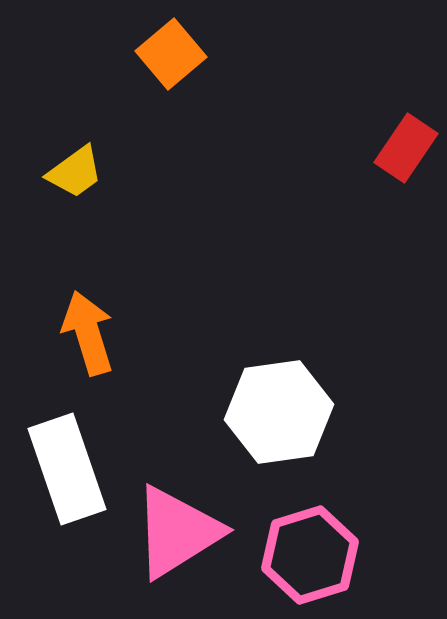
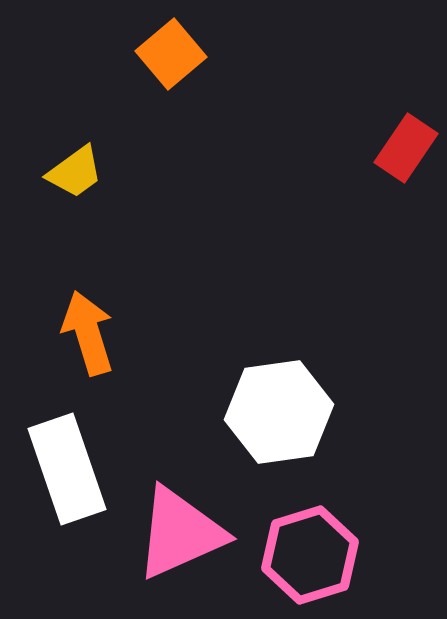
pink triangle: moved 3 px right, 1 px down; rotated 8 degrees clockwise
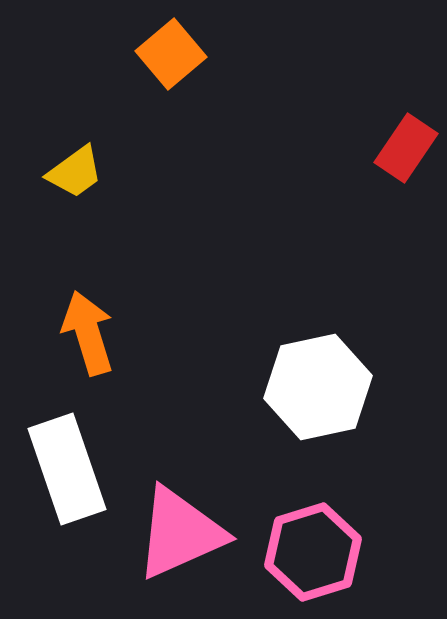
white hexagon: moved 39 px right, 25 px up; rotated 4 degrees counterclockwise
pink hexagon: moved 3 px right, 3 px up
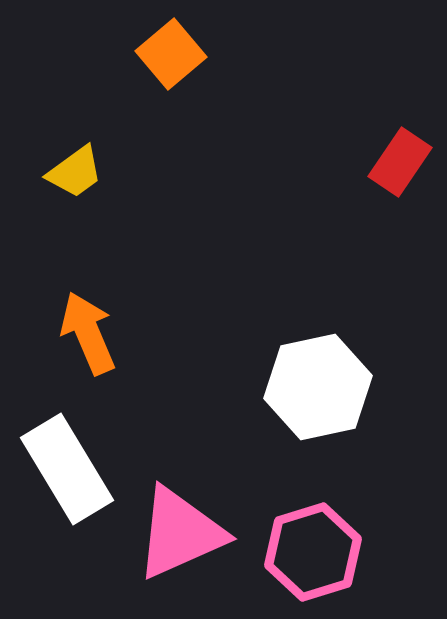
red rectangle: moved 6 px left, 14 px down
orange arrow: rotated 6 degrees counterclockwise
white rectangle: rotated 12 degrees counterclockwise
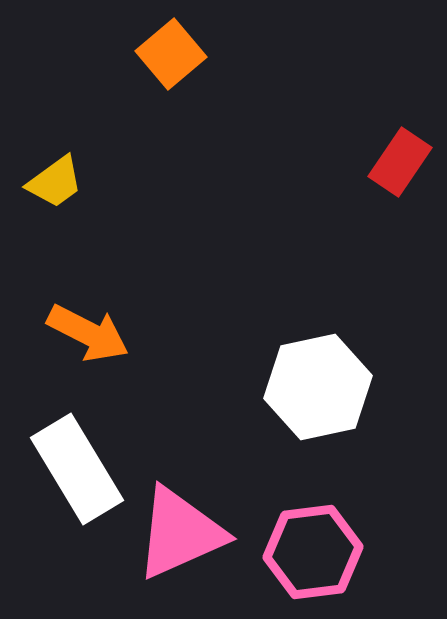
yellow trapezoid: moved 20 px left, 10 px down
orange arrow: rotated 140 degrees clockwise
white rectangle: moved 10 px right
pink hexagon: rotated 10 degrees clockwise
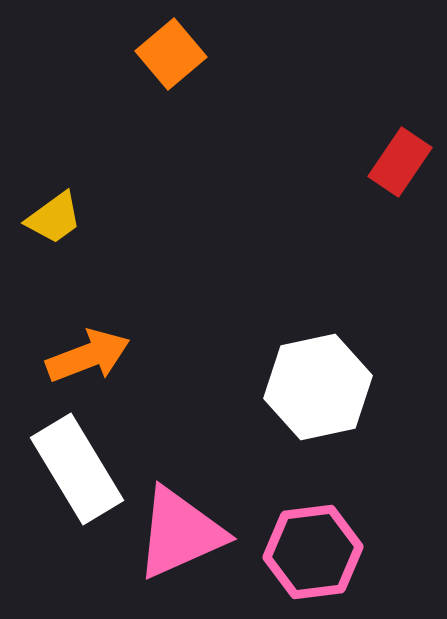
yellow trapezoid: moved 1 px left, 36 px down
orange arrow: moved 23 px down; rotated 48 degrees counterclockwise
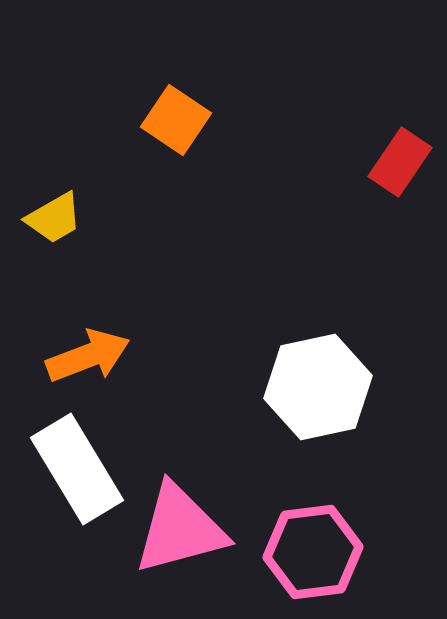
orange square: moved 5 px right, 66 px down; rotated 16 degrees counterclockwise
yellow trapezoid: rotated 6 degrees clockwise
pink triangle: moved 4 px up; rotated 9 degrees clockwise
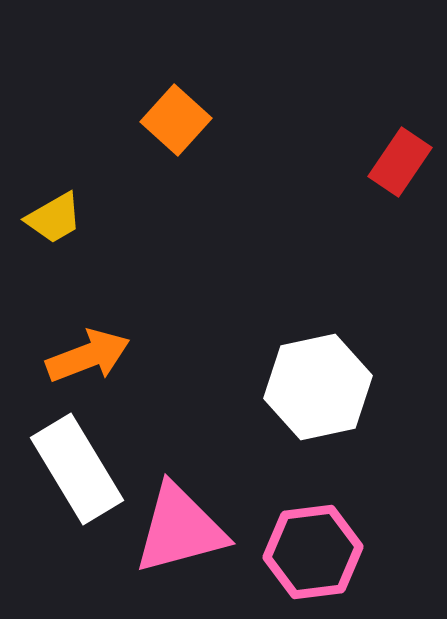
orange square: rotated 8 degrees clockwise
